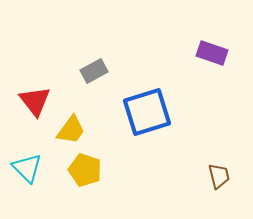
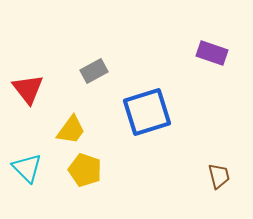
red triangle: moved 7 px left, 12 px up
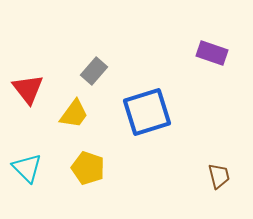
gray rectangle: rotated 20 degrees counterclockwise
yellow trapezoid: moved 3 px right, 16 px up
yellow pentagon: moved 3 px right, 2 px up
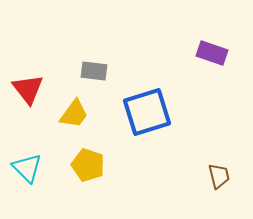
gray rectangle: rotated 56 degrees clockwise
yellow pentagon: moved 3 px up
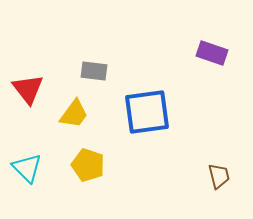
blue square: rotated 9 degrees clockwise
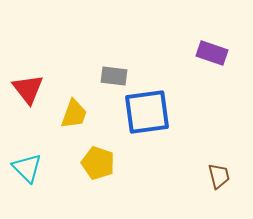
gray rectangle: moved 20 px right, 5 px down
yellow trapezoid: rotated 16 degrees counterclockwise
yellow pentagon: moved 10 px right, 2 px up
